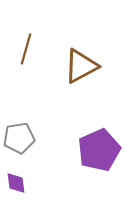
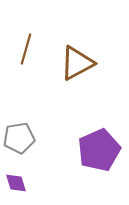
brown triangle: moved 4 px left, 3 px up
purple diamond: rotated 10 degrees counterclockwise
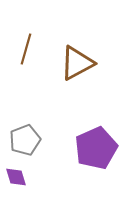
gray pentagon: moved 6 px right, 2 px down; rotated 12 degrees counterclockwise
purple pentagon: moved 3 px left, 2 px up
purple diamond: moved 6 px up
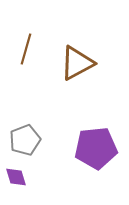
purple pentagon: rotated 18 degrees clockwise
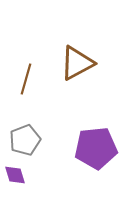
brown line: moved 30 px down
purple diamond: moved 1 px left, 2 px up
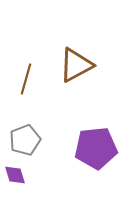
brown triangle: moved 1 px left, 2 px down
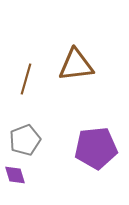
brown triangle: rotated 21 degrees clockwise
